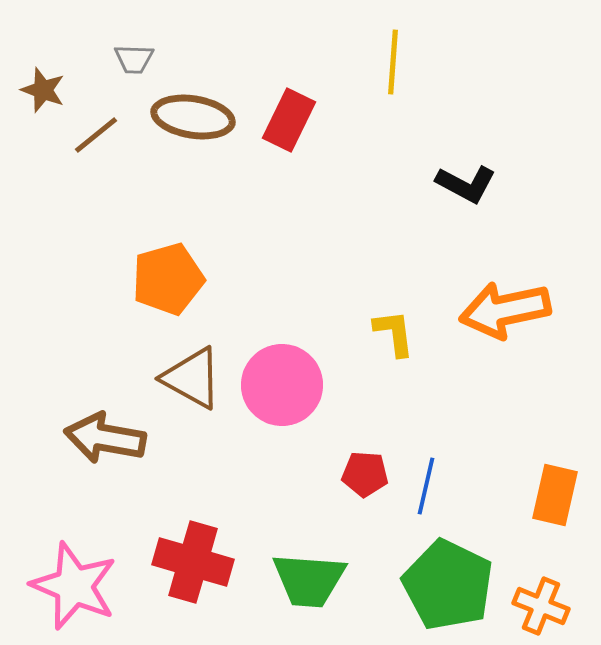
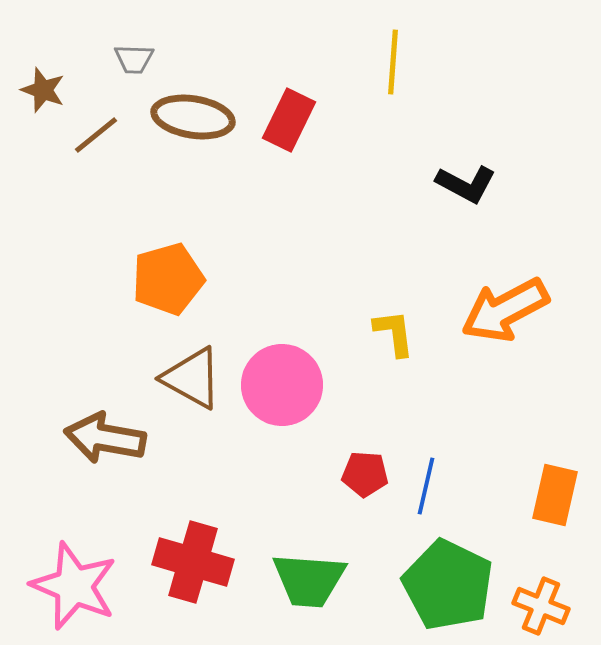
orange arrow: rotated 16 degrees counterclockwise
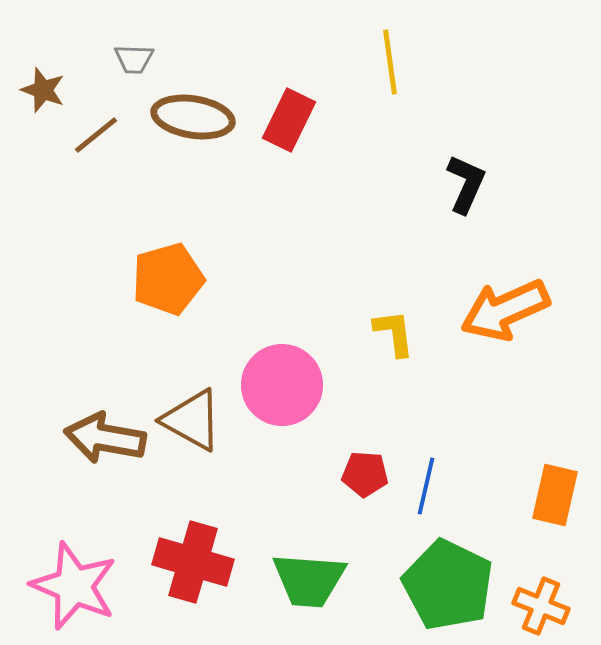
yellow line: moved 3 px left; rotated 12 degrees counterclockwise
black L-shape: rotated 94 degrees counterclockwise
orange arrow: rotated 4 degrees clockwise
brown triangle: moved 42 px down
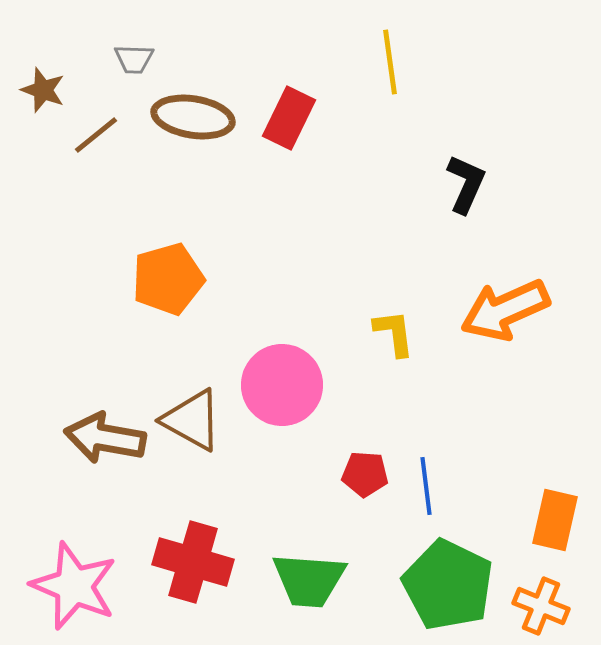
red rectangle: moved 2 px up
blue line: rotated 20 degrees counterclockwise
orange rectangle: moved 25 px down
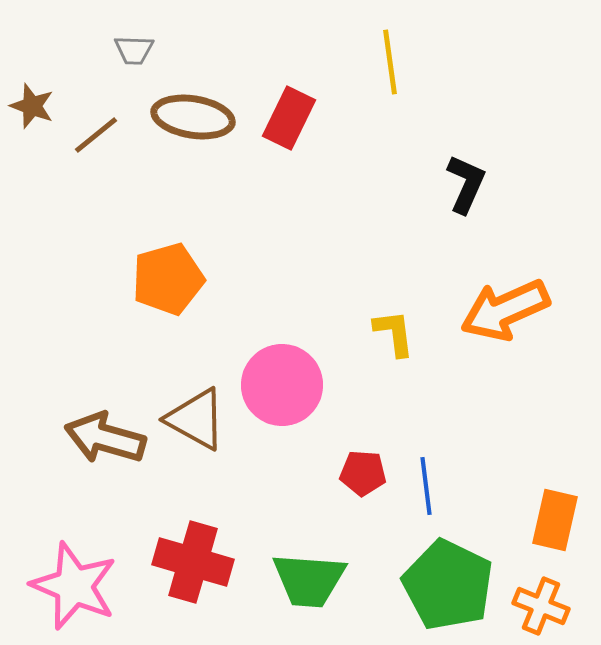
gray trapezoid: moved 9 px up
brown star: moved 11 px left, 16 px down
brown triangle: moved 4 px right, 1 px up
brown arrow: rotated 6 degrees clockwise
red pentagon: moved 2 px left, 1 px up
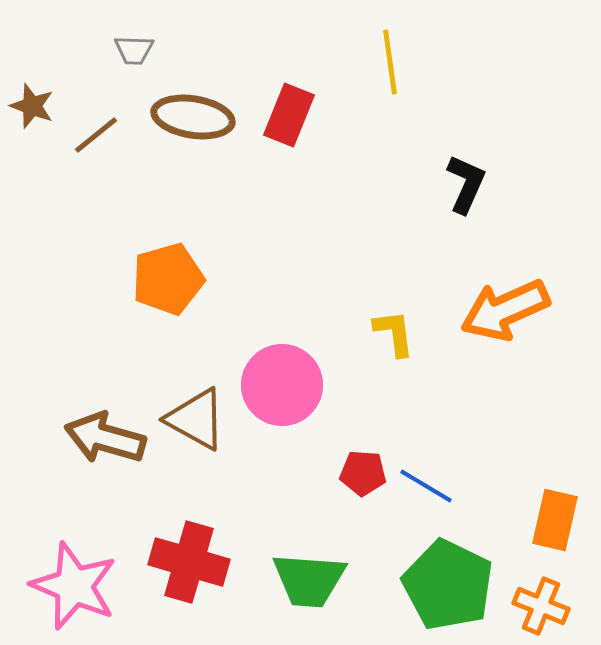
red rectangle: moved 3 px up; rotated 4 degrees counterclockwise
blue line: rotated 52 degrees counterclockwise
red cross: moved 4 px left
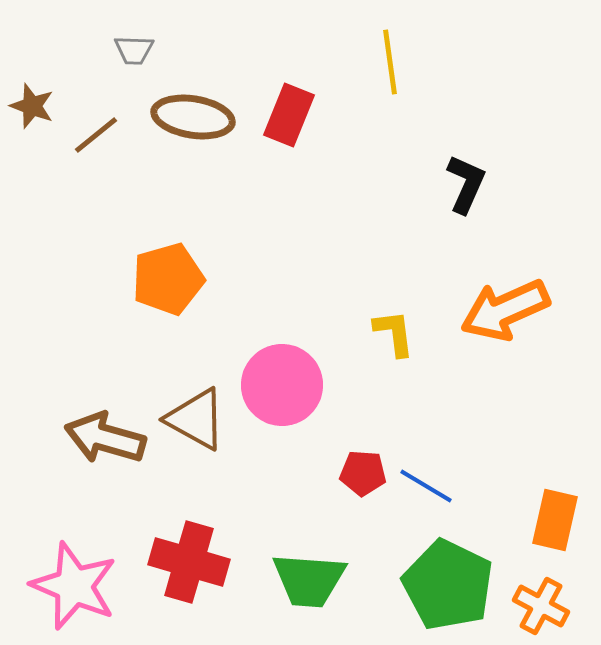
orange cross: rotated 6 degrees clockwise
